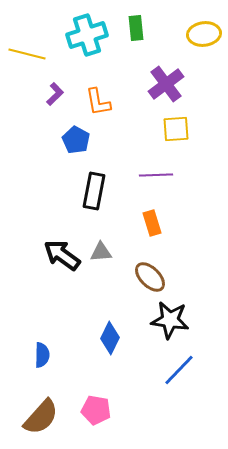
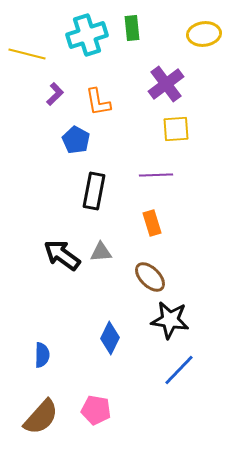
green rectangle: moved 4 px left
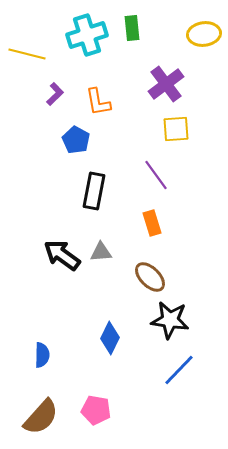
purple line: rotated 56 degrees clockwise
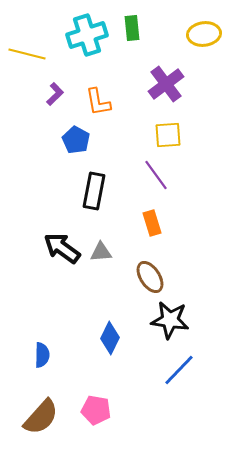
yellow square: moved 8 px left, 6 px down
black arrow: moved 7 px up
brown ellipse: rotated 12 degrees clockwise
